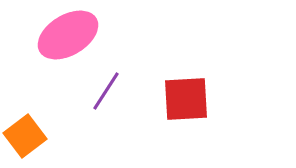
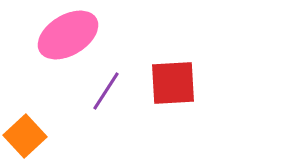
red square: moved 13 px left, 16 px up
orange square: rotated 6 degrees counterclockwise
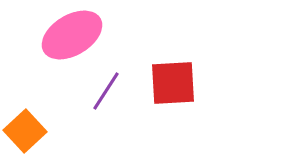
pink ellipse: moved 4 px right
orange square: moved 5 px up
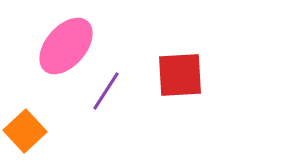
pink ellipse: moved 6 px left, 11 px down; rotated 18 degrees counterclockwise
red square: moved 7 px right, 8 px up
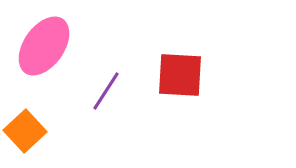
pink ellipse: moved 22 px left; rotated 6 degrees counterclockwise
red square: rotated 6 degrees clockwise
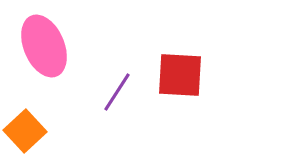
pink ellipse: rotated 58 degrees counterclockwise
purple line: moved 11 px right, 1 px down
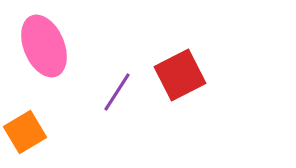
red square: rotated 30 degrees counterclockwise
orange square: moved 1 px down; rotated 12 degrees clockwise
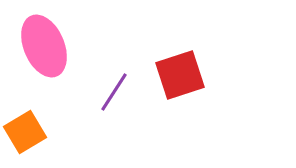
red square: rotated 9 degrees clockwise
purple line: moved 3 px left
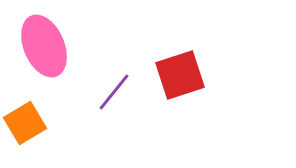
purple line: rotated 6 degrees clockwise
orange square: moved 9 px up
